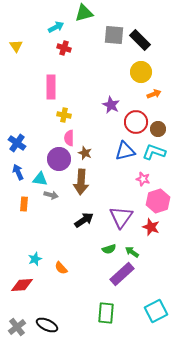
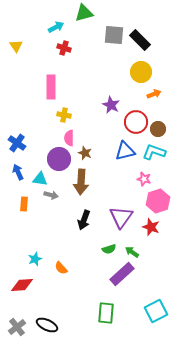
pink star: moved 1 px right
black arrow: rotated 144 degrees clockwise
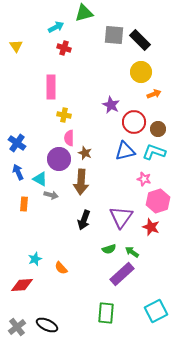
red circle: moved 2 px left
cyan triangle: rotated 21 degrees clockwise
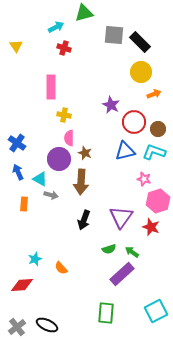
black rectangle: moved 2 px down
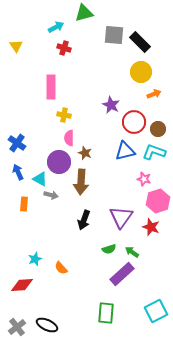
purple circle: moved 3 px down
